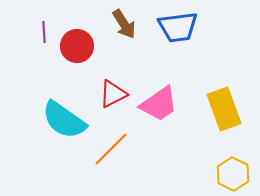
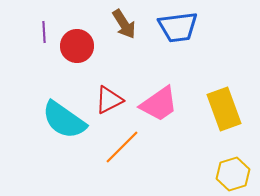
red triangle: moved 4 px left, 6 px down
orange line: moved 11 px right, 2 px up
yellow hexagon: rotated 16 degrees clockwise
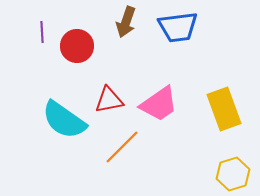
brown arrow: moved 2 px right, 2 px up; rotated 52 degrees clockwise
purple line: moved 2 px left
red triangle: rotated 16 degrees clockwise
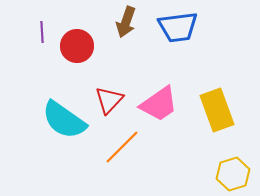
red triangle: rotated 36 degrees counterclockwise
yellow rectangle: moved 7 px left, 1 px down
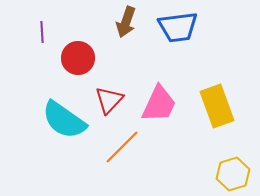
red circle: moved 1 px right, 12 px down
pink trapezoid: rotated 30 degrees counterclockwise
yellow rectangle: moved 4 px up
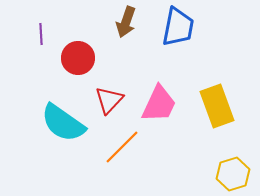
blue trapezoid: rotated 72 degrees counterclockwise
purple line: moved 1 px left, 2 px down
cyan semicircle: moved 1 px left, 3 px down
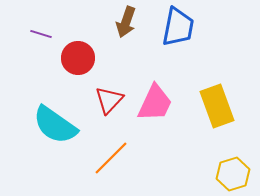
purple line: rotated 70 degrees counterclockwise
pink trapezoid: moved 4 px left, 1 px up
cyan semicircle: moved 8 px left, 2 px down
orange line: moved 11 px left, 11 px down
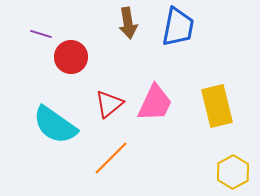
brown arrow: moved 2 px right, 1 px down; rotated 28 degrees counterclockwise
red circle: moved 7 px left, 1 px up
red triangle: moved 4 px down; rotated 8 degrees clockwise
yellow rectangle: rotated 6 degrees clockwise
yellow hexagon: moved 2 px up; rotated 12 degrees counterclockwise
